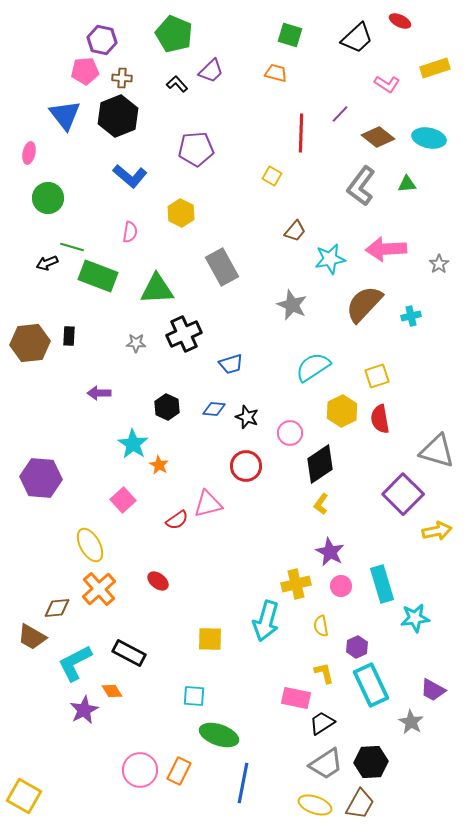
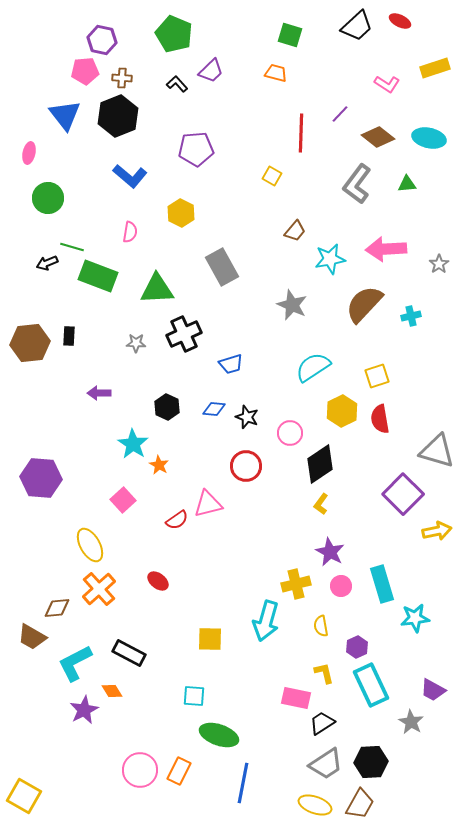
black trapezoid at (357, 38): moved 12 px up
gray L-shape at (361, 186): moved 4 px left, 2 px up
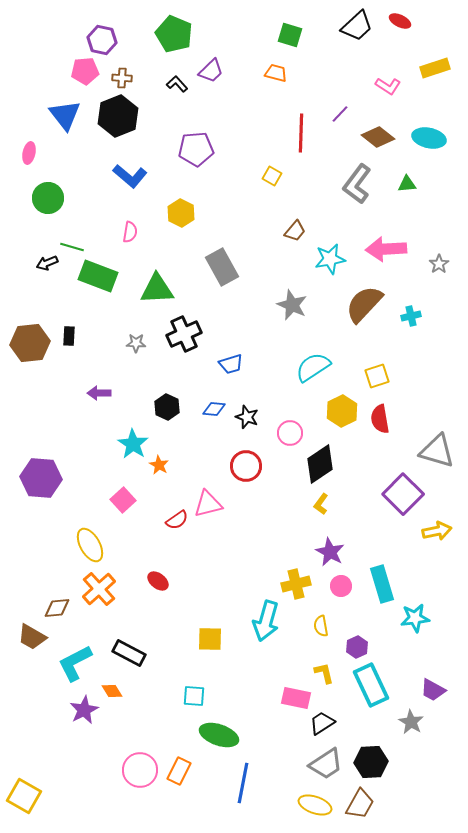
pink L-shape at (387, 84): moved 1 px right, 2 px down
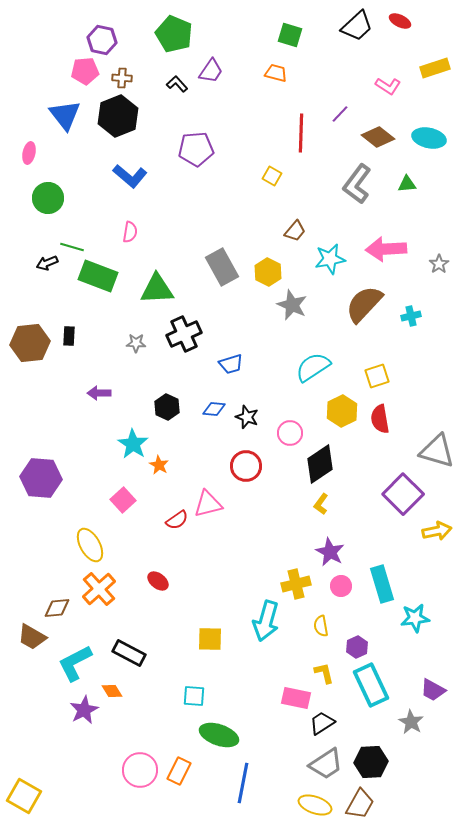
purple trapezoid at (211, 71): rotated 12 degrees counterclockwise
yellow hexagon at (181, 213): moved 87 px right, 59 px down
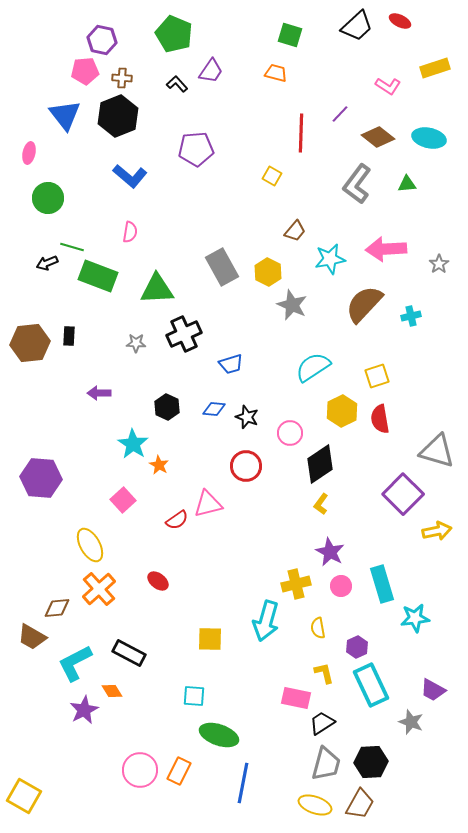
yellow semicircle at (321, 626): moved 3 px left, 2 px down
gray star at (411, 722): rotated 10 degrees counterclockwise
gray trapezoid at (326, 764): rotated 42 degrees counterclockwise
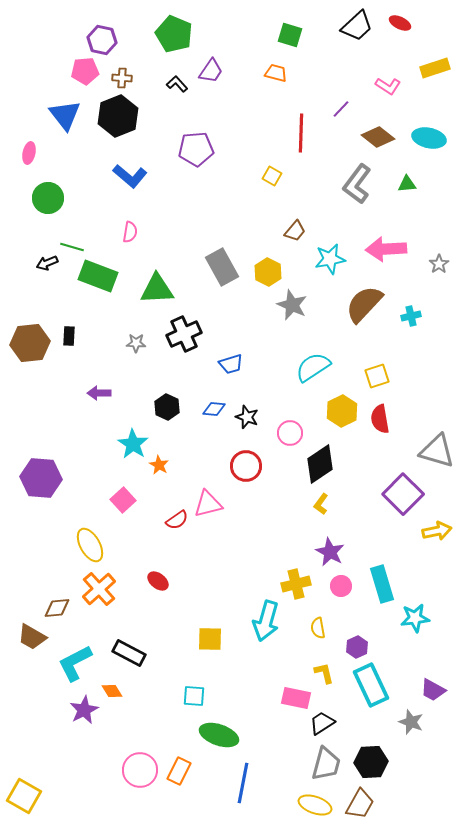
red ellipse at (400, 21): moved 2 px down
purple line at (340, 114): moved 1 px right, 5 px up
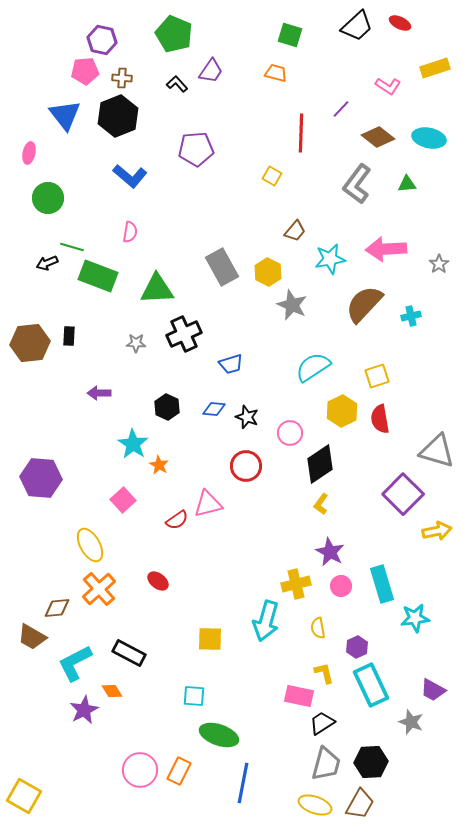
pink rectangle at (296, 698): moved 3 px right, 2 px up
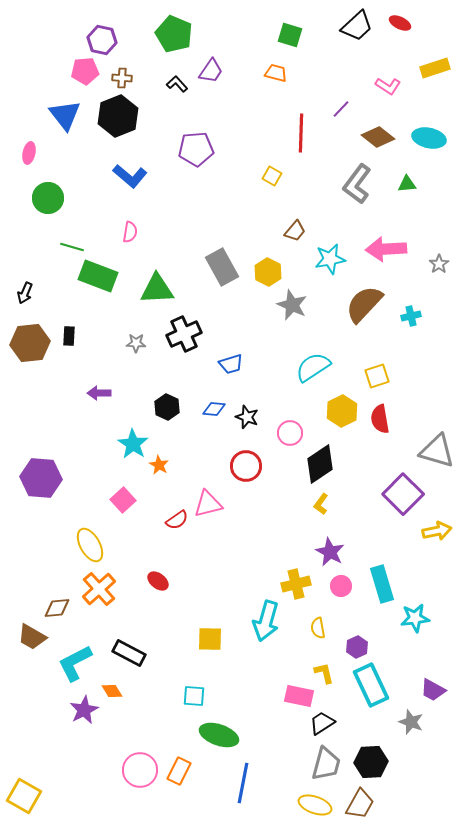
black arrow at (47, 263): moved 22 px left, 30 px down; rotated 45 degrees counterclockwise
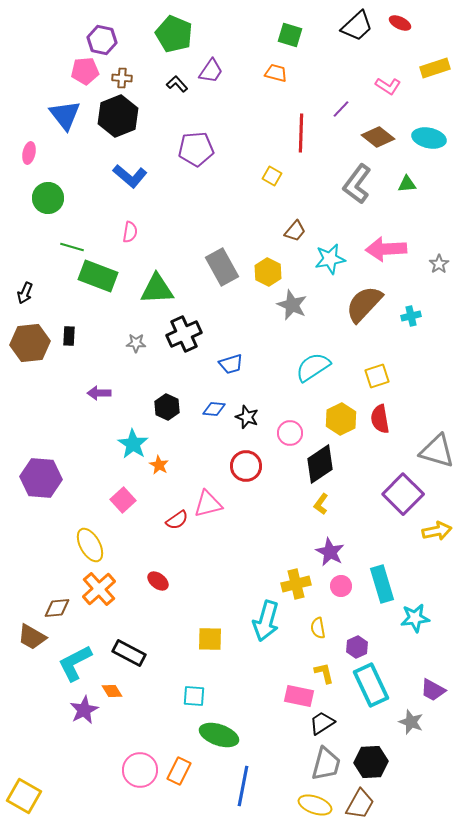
yellow hexagon at (342, 411): moved 1 px left, 8 px down
blue line at (243, 783): moved 3 px down
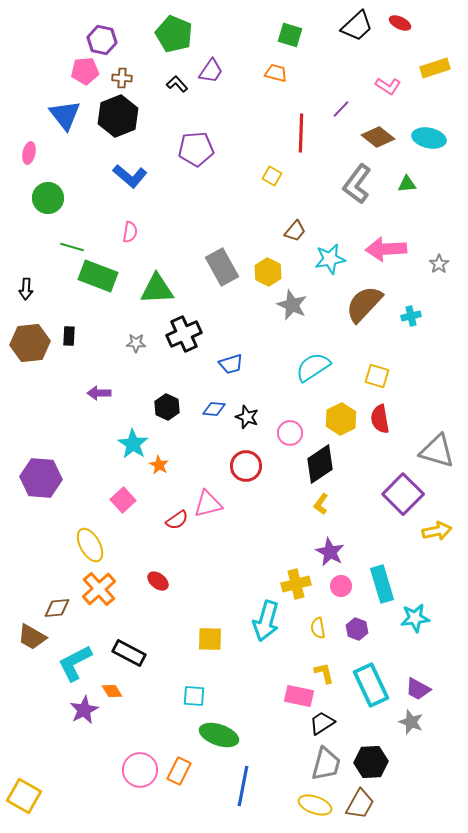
black arrow at (25, 293): moved 1 px right, 4 px up; rotated 20 degrees counterclockwise
yellow square at (377, 376): rotated 35 degrees clockwise
purple hexagon at (357, 647): moved 18 px up; rotated 15 degrees counterclockwise
purple trapezoid at (433, 690): moved 15 px left, 1 px up
